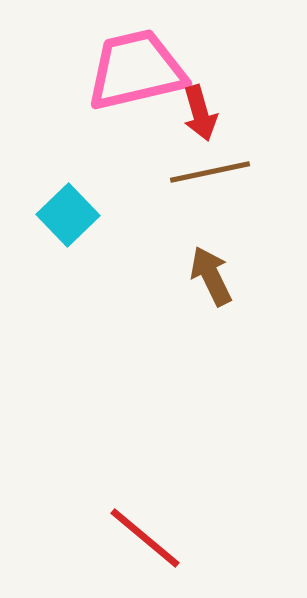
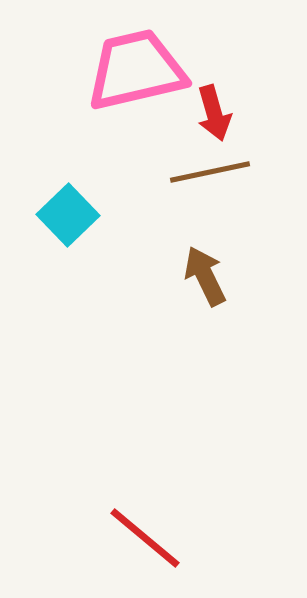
red arrow: moved 14 px right
brown arrow: moved 6 px left
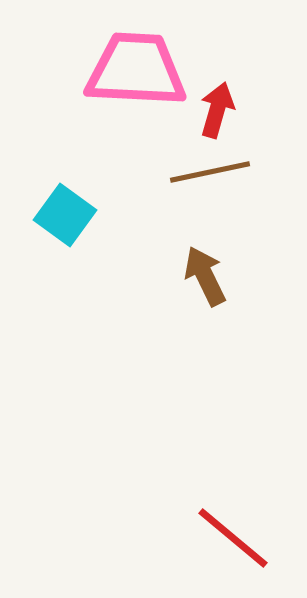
pink trapezoid: rotated 16 degrees clockwise
red arrow: moved 3 px right, 3 px up; rotated 148 degrees counterclockwise
cyan square: moved 3 px left; rotated 10 degrees counterclockwise
red line: moved 88 px right
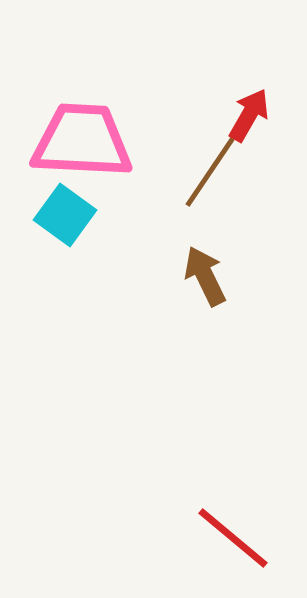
pink trapezoid: moved 54 px left, 71 px down
red arrow: moved 32 px right, 5 px down; rotated 14 degrees clockwise
brown line: rotated 44 degrees counterclockwise
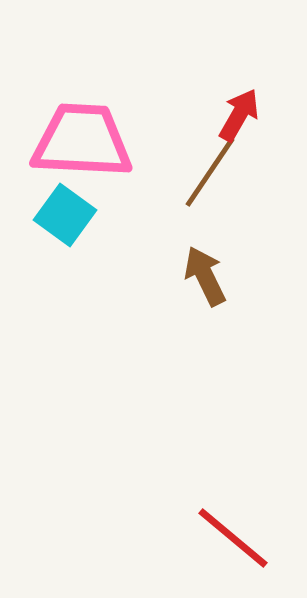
red arrow: moved 10 px left
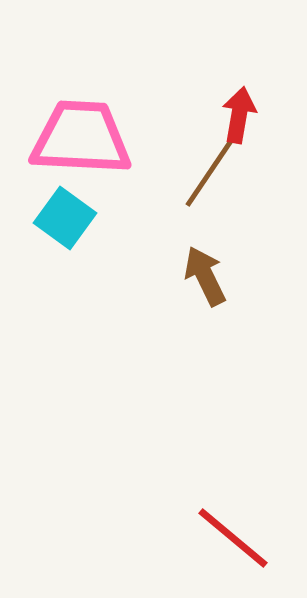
red arrow: rotated 20 degrees counterclockwise
pink trapezoid: moved 1 px left, 3 px up
cyan square: moved 3 px down
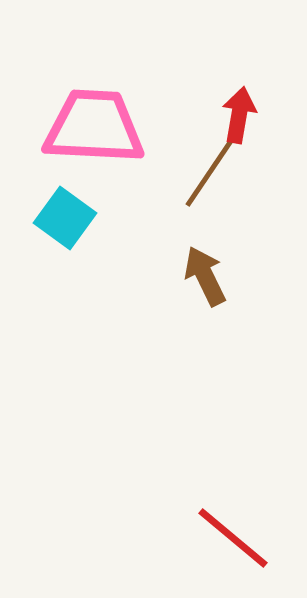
pink trapezoid: moved 13 px right, 11 px up
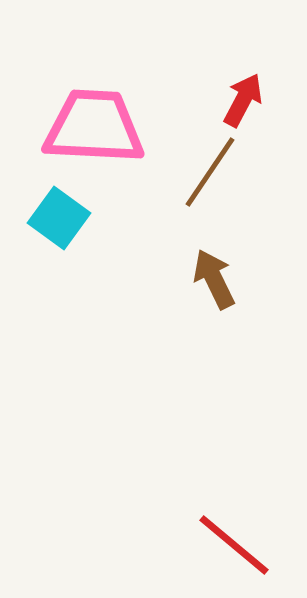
red arrow: moved 4 px right, 15 px up; rotated 18 degrees clockwise
cyan square: moved 6 px left
brown arrow: moved 9 px right, 3 px down
red line: moved 1 px right, 7 px down
